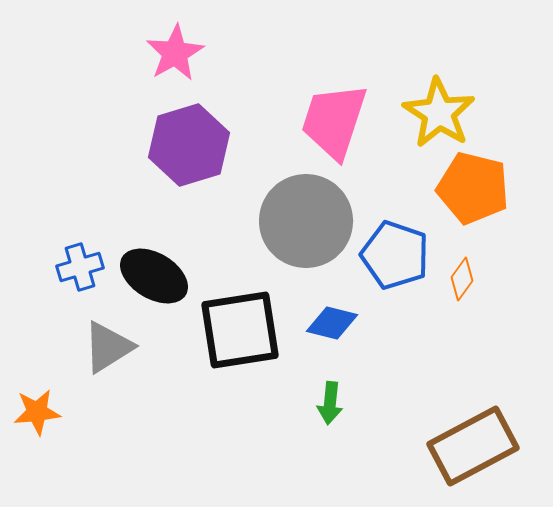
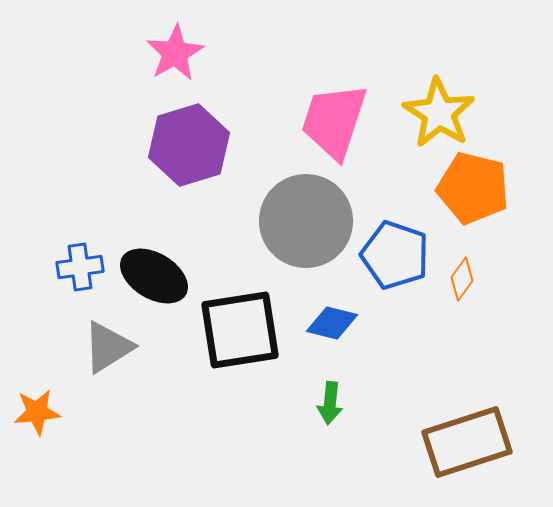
blue cross: rotated 9 degrees clockwise
brown rectangle: moved 6 px left, 4 px up; rotated 10 degrees clockwise
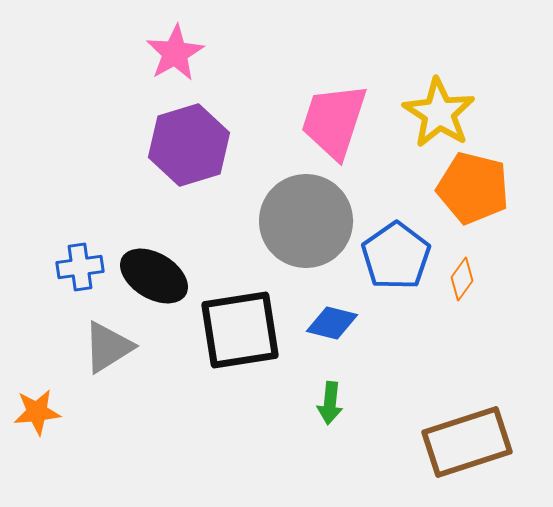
blue pentagon: moved 1 px right, 1 px down; rotated 18 degrees clockwise
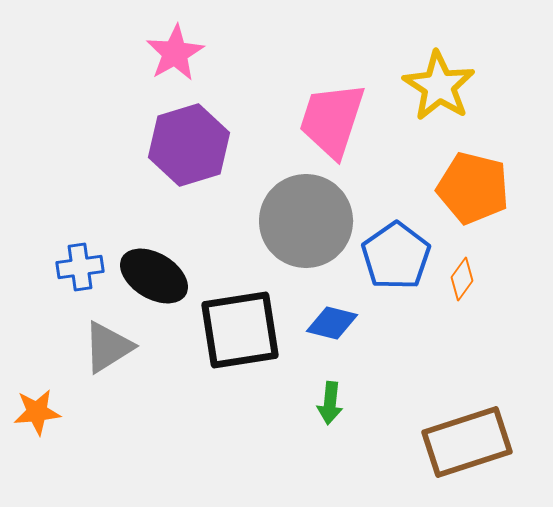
yellow star: moved 27 px up
pink trapezoid: moved 2 px left, 1 px up
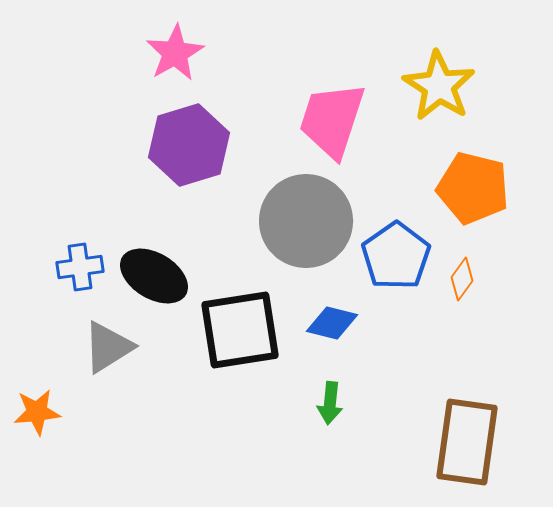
brown rectangle: rotated 64 degrees counterclockwise
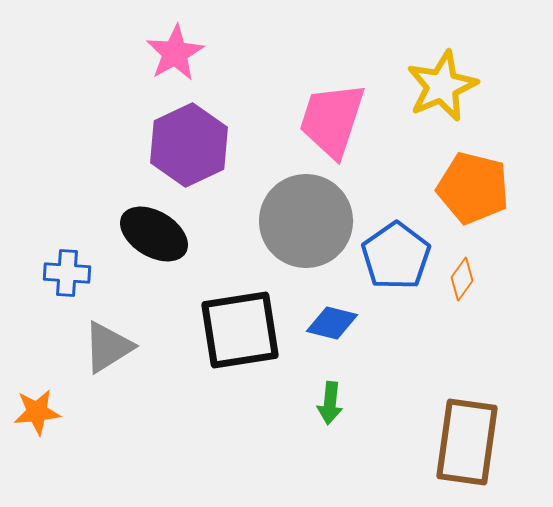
yellow star: moved 3 px right; rotated 16 degrees clockwise
purple hexagon: rotated 8 degrees counterclockwise
blue cross: moved 13 px left, 6 px down; rotated 12 degrees clockwise
black ellipse: moved 42 px up
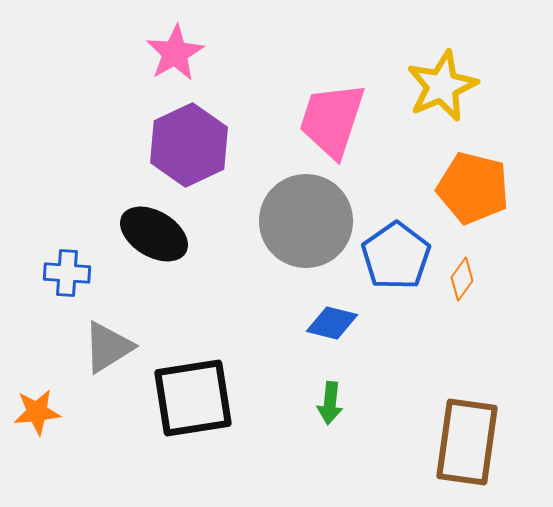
black square: moved 47 px left, 68 px down
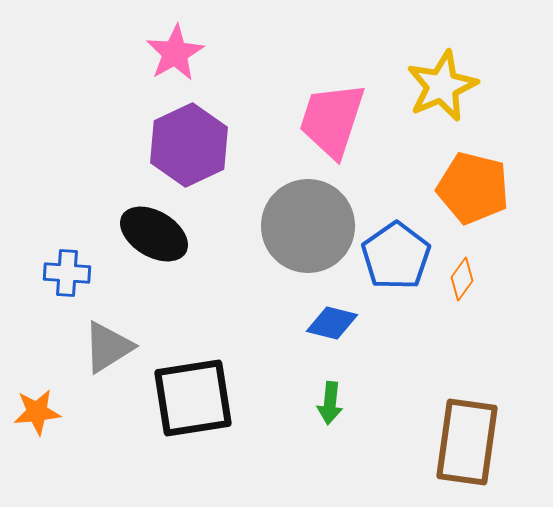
gray circle: moved 2 px right, 5 px down
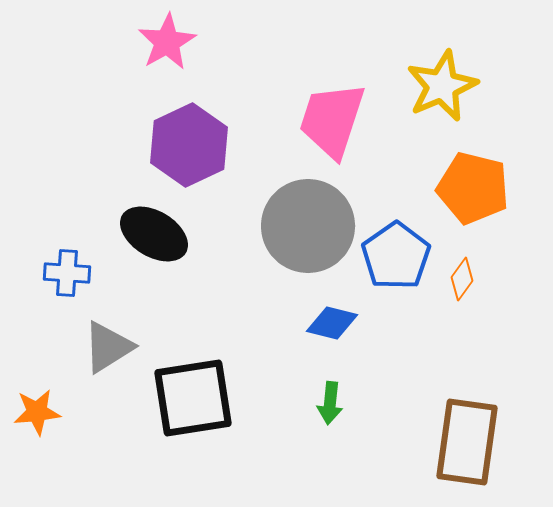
pink star: moved 8 px left, 11 px up
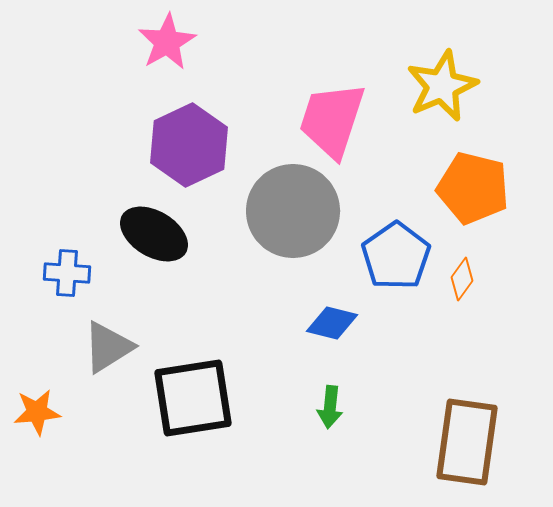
gray circle: moved 15 px left, 15 px up
green arrow: moved 4 px down
